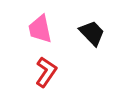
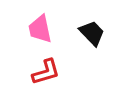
red L-shape: rotated 40 degrees clockwise
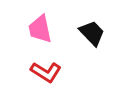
red L-shape: rotated 48 degrees clockwise
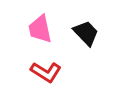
black trapezoid: moved 6 px left
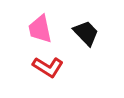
red L-shape: moved 2 px right, 5 px up
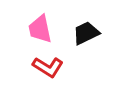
black trapezoid: rotated 72 degrees counterclockwise
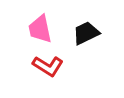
red L-shape: moved 1 px up
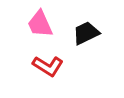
pink trapezoid: moved 5 px up; rotated 12 degrees counterclockwise
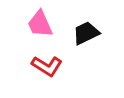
red L-shape: moved 1 px left
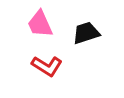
black trapezoid: rotated 8 degrees clockwise
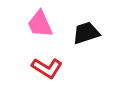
red L-shape: moved 2 px down
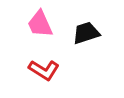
red L-shape: moved 3 px left, 2 px down
